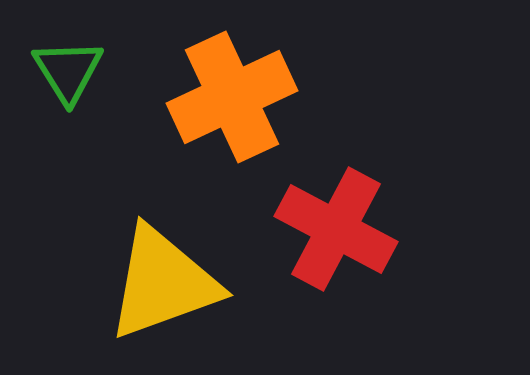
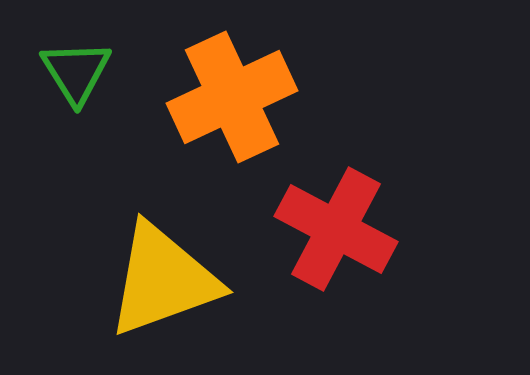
green triangle: moved 8 px right, 1 px down
yellow triangle: moved 3 px up
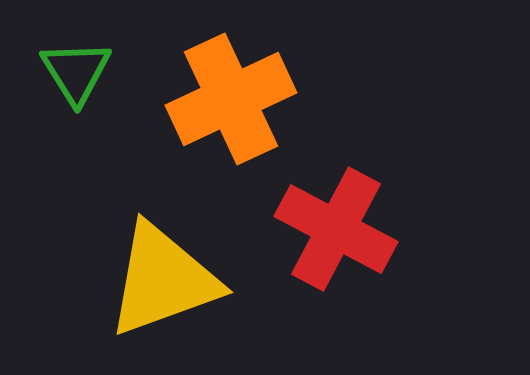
orange cross: moved 1 px left, 2 px down
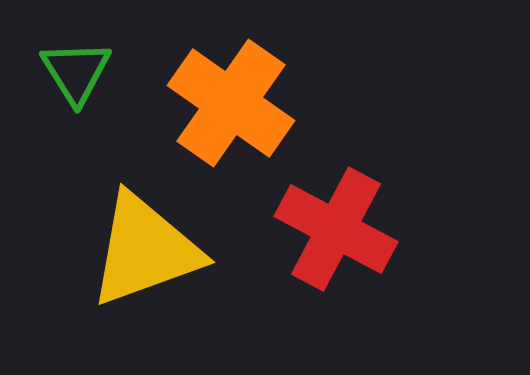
orange cross: moved 4 px down; rotated 30 degrees counterclockwise
yellow triangle: moved 18 px left, 30 px up
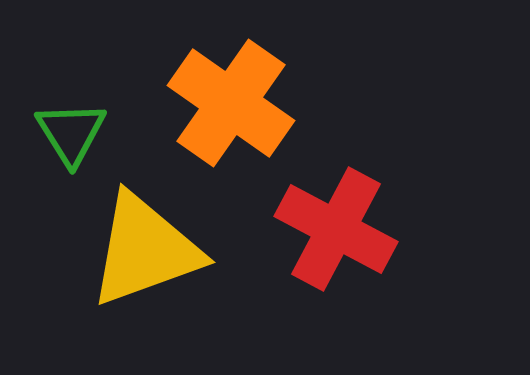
green triangle: moved 5 px left, 61 px down
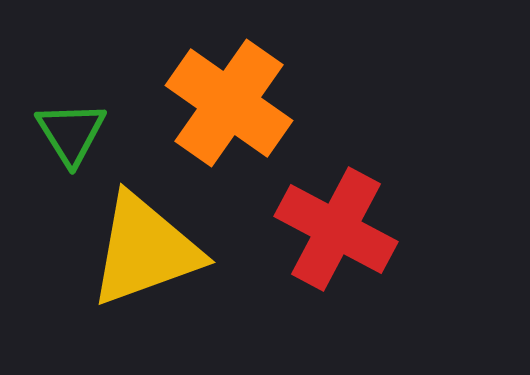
orange cross: moved 2 px left
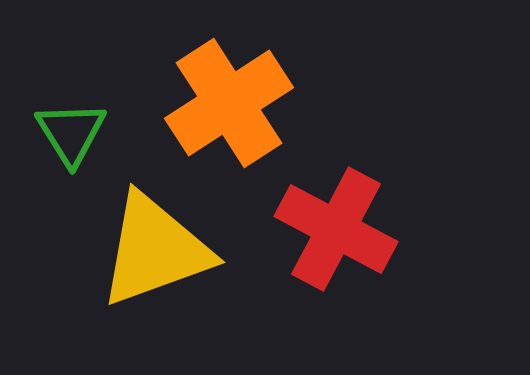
orange cross: rotated 22 degrees clockwise
yellow triangle: moved 10 px right
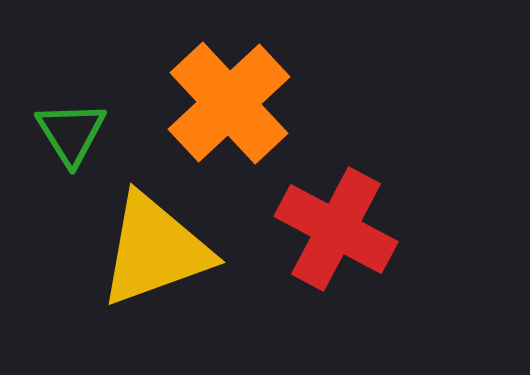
orange cross: rotated 10 degrees counterclockwise
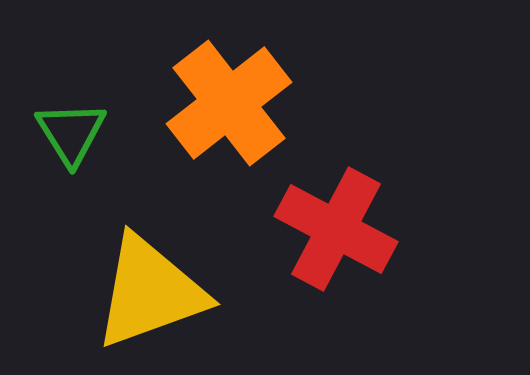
orange cross: rotated 5 degrees clockwise
yellow triangle: moved 5 px left, 42 px down
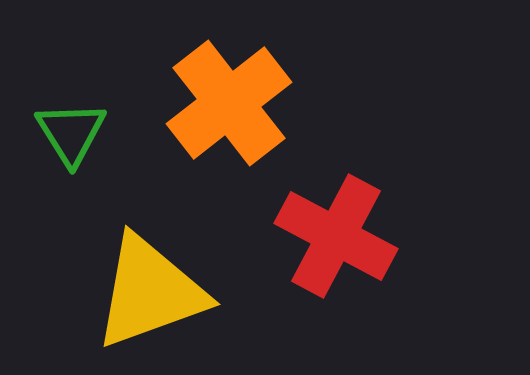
red cross: moved 7 px down
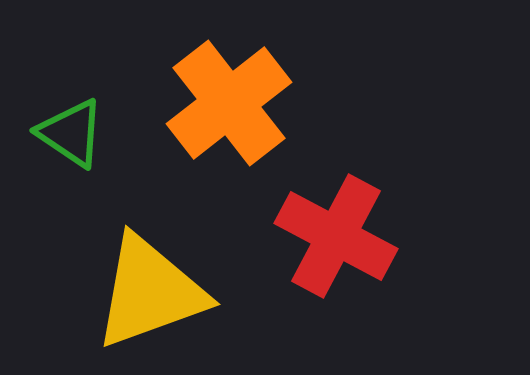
green triangle: rotated 24 degrees counterclockwise
